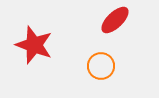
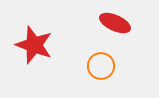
red ellipse: moved 3 px down; rotated 68 degrees clockwise
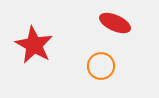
red star: rotated 9 degrees clockwise
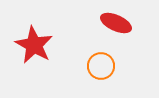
red ellipse: moved 1 px right
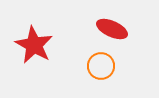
red ellipse: moved 4 px left, 6 px down
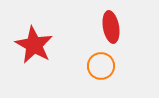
red ellipse: moved 1 px left, 2 px up; rotated 56 degrees clockwise
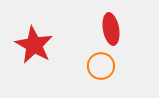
red ellipse: moved 2 px down
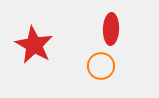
red ellipse: rotated 12 degrees clockwise
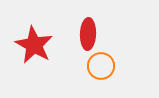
red ellipse: moved 23 px left, 5 px down
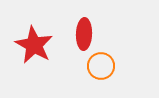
red ellipse: moved 4 px left
